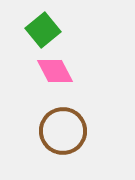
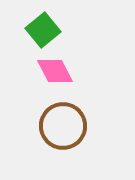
brown circle: moved 5 px up
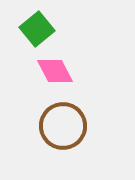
green square: moved 6 px left, 1 px up
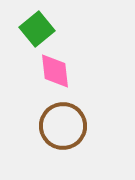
pink diamond: rotated 21 degrees clockwise
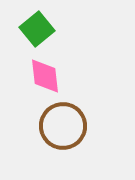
pink diamond: moved 10 px left, 5 px down
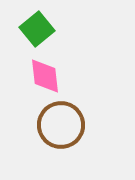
brown circle: moved 2 px left, 1 px up
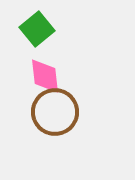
brown circle: moved 6 px left, 13 px up
